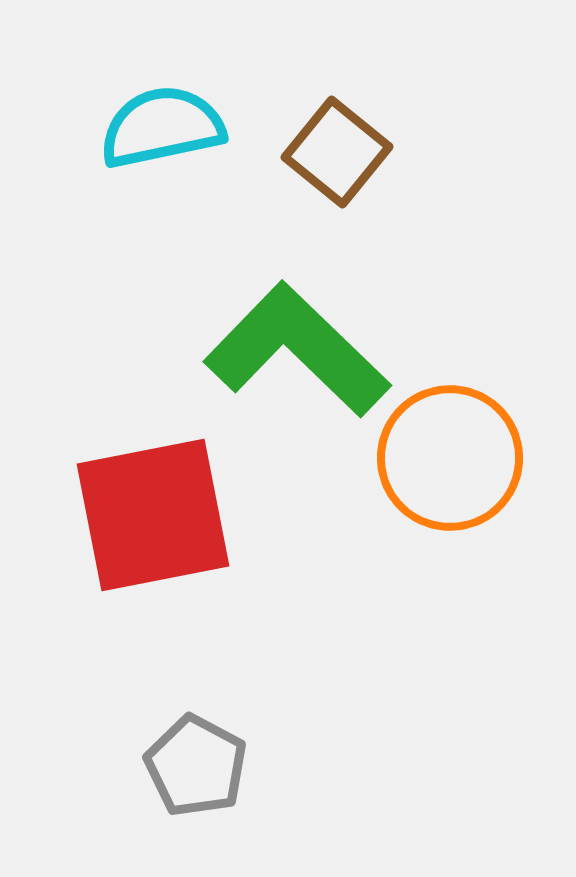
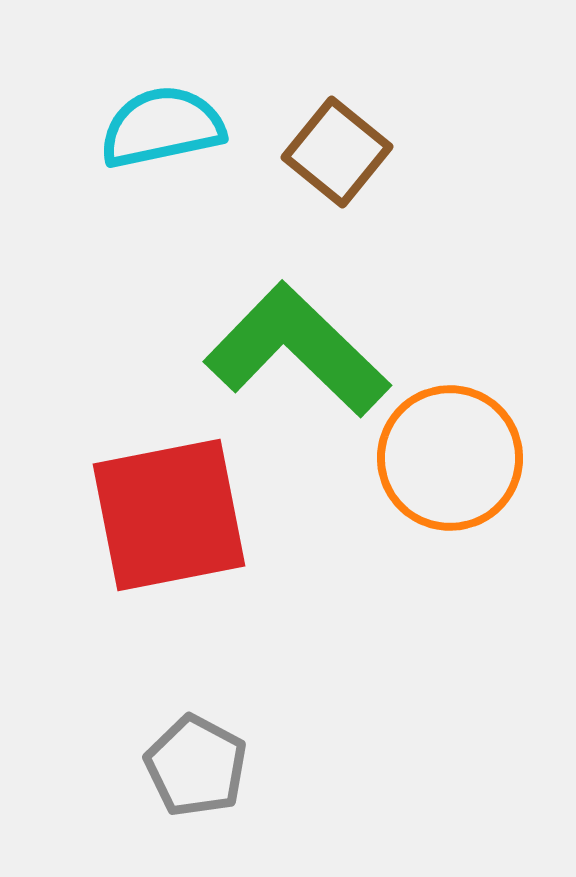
red square: moved 16 px right
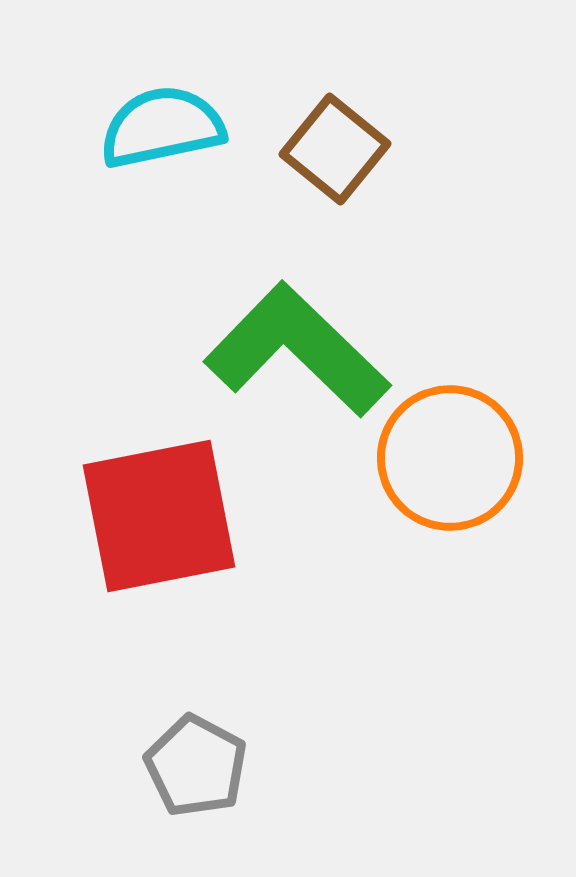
brown square: moved 2 px left, 3 px up
red square: moved 10 px left, 1 px down
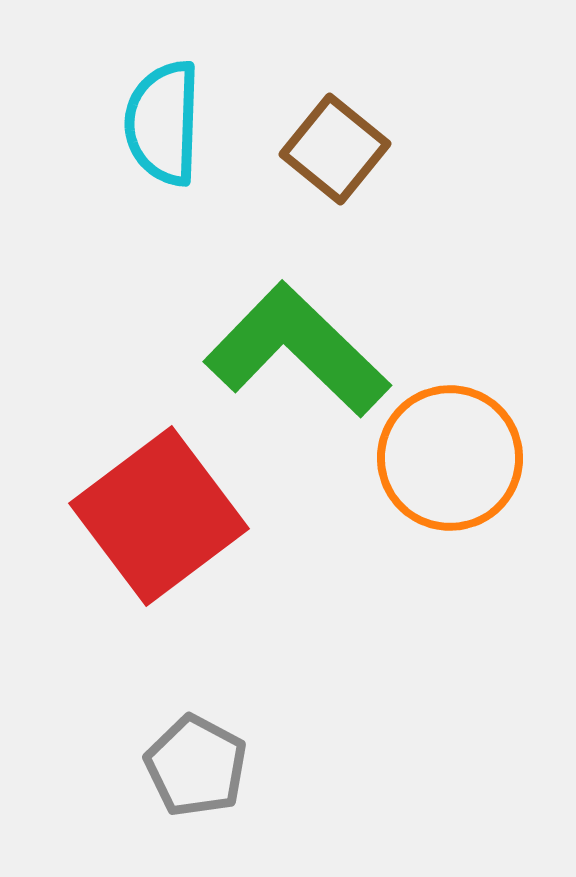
cyan semicircle: moved 1 px right, 4 px up; rotated 76 degrees counterclockwise
red square: rotated 26 degrees counterclockwise
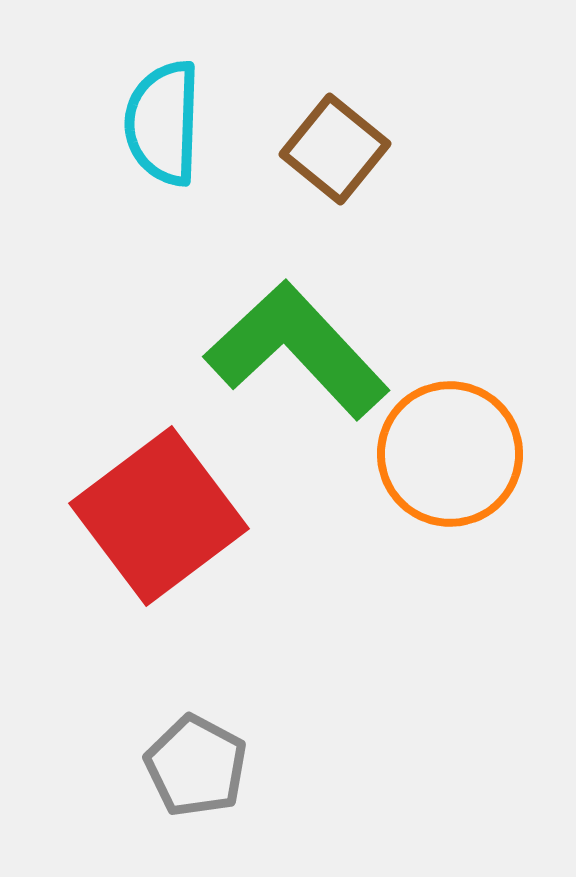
green L-shape: rotated 3 degrees clockwise
orange circle: moved 4 px up
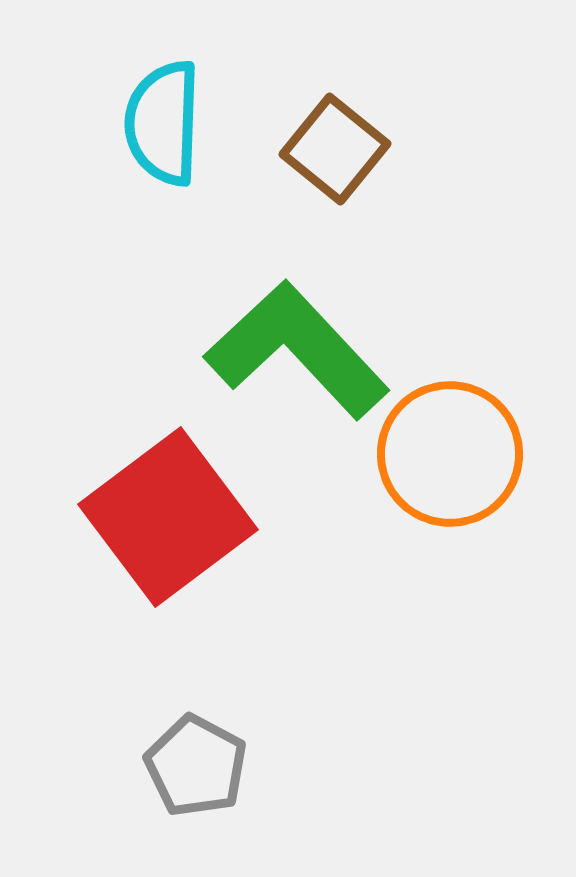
red square: moved 9 px right, 1 px down
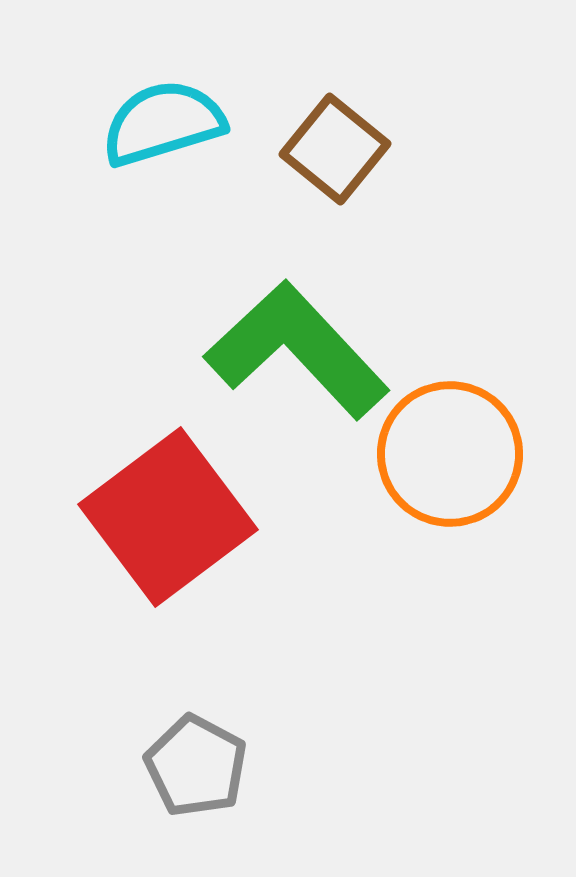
cyan semicircle: rotated 71 degrees clockwise
